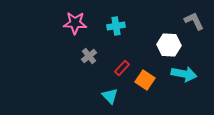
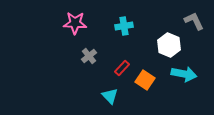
cyan cross: moved 8 px right
white hexagon: rotated 20 degrees clockwise
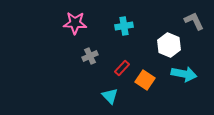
gray cross: moved 1 px right; rotated 14 degrees clockwise
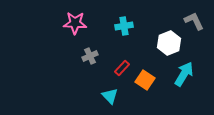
white hexagon: moved 2 px up; rotated 15 degrees clockwise
cyan arrow: rotated 70 degrees counterclockwise
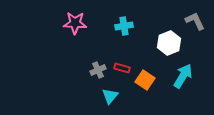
gray L-shape: moved 1 px right
gray cross: moved 8 px right, 14 px down
red rectangle: rotated 63 degrees clockwise
cyan arrow: moved 1 px left, 2 px down
cyan triangle: rotated 24 degrees clockwise
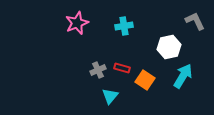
pink star: moved 2 px right; rotated 25 degrees counterclockwise
white hexagon: moved 4 px down; rotated 10 degrees clockwise
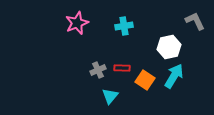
red rectangle: rotated 14 degrees counterclockwise
cyan arrow: moved 9 px left
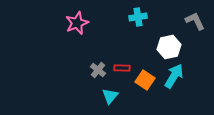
cyan cross: moved 14 px right, 9 px up
gray cross: rotated 28 degrees counterclockwise
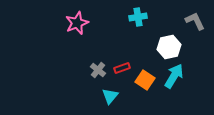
red rectangle: rotated 21 degrees counterclockwise
